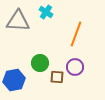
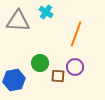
brown square: moved 1 px right, 1 px up
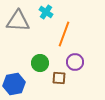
orange line: moved 12 px left
purple circle: moved 5 px up
brown square: moved 1 px right, 2 px down
blue hexagon: moved 4 px down
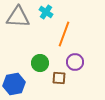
gray triangle: moved 4 px up
